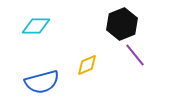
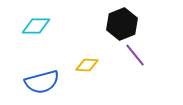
yellow diamond: rotated 25 degrees clockwise
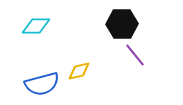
black hexagon: rotated 20 degrees clockwise
yellow diamond: moved 8 px left, 6 px down; rotated 15 degrees counterclockwise
blue semicircle: moved 2 px down
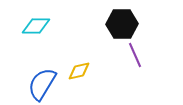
purple line: rotated 15 degrees clockwise
blue semicircle: rotated 136 degrees clockwise
